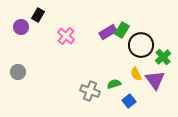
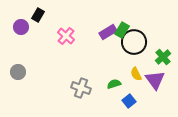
black circle: moved 7 px left, 3 px up
gray cross: moved 9 px left, 3 px up
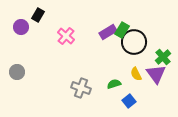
gray circle: moved 1 px left
purple triangle: moved 1 px right, 6 px up
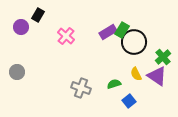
purple triangle: moved 1 px right, 2 px down; rotated 20 degrees counterclockwise
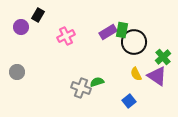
green rectangle: rotated 21 degrees counterclockwise
pink cross: rotated 24 degrees clockwise
green semicircle: moved 17 px left, 2 px up
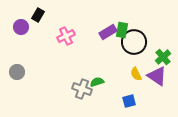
gray cross: moved 1 px right, 1 px down
blue square: rotated 24 degrees clockwise
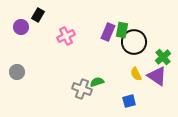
purple rectangle: rotated 36 degrees counterclockwise
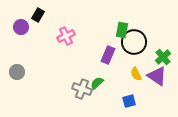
purple rectangle: moved 23 px down
green semicircle: moved 1 px down; rotated 24 degrees counterclockwise
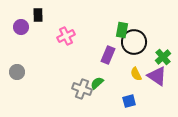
black rectangle: rotated 32 degrees counterclockwise
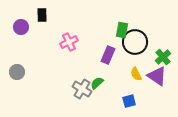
black rectangle: moved 4 px right
pink cross: moved 3 px right, 6 px down
black circle: moved 1 px right
gray cross: rotated 12 degrees clockwise
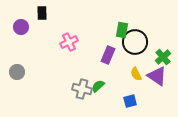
black rectangle: moved 2 px up
green semicircle: moved 1 px right, 3 px down
gray cross: rotated 18 degrees counterclockwise
blue square: moved 1 px right
